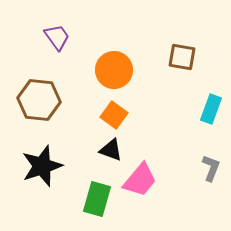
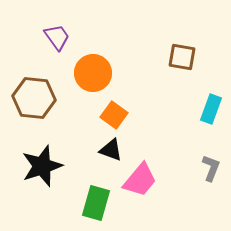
orange circle: moved 21 px left, 3 px down
brown hexagon: moved 5 px left, 2 px up
green rectangle: moved 1 px left, 4 px down
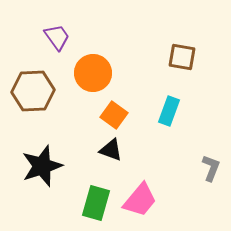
brown hexagon: moved 1 px left, 7 px up; rotated 9 degrees counterclockwise
cyan rectangle: moved 42 px left, 2 px down
pink trapezoid: moved 20 px down
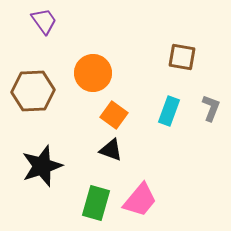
purple trapezoid: moved 13 px left, 16 px up
gray L-shape: moved 60 px up
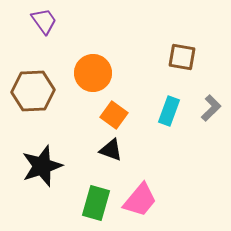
gray L-shape: rotated 24 degrees clockwise
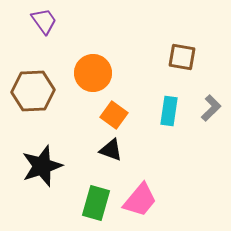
cyan rectangle: rotated 12 degrees counterclockwise
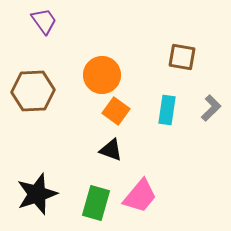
orange circle: moved 9 px right, 2 px down
cyan rectangle: moved 2 px left, 1 px up
orange square: moved 2 px right, 4 px up
black star: moved 5 px left, 28 px down
pink trapezoid: moved 4 px up
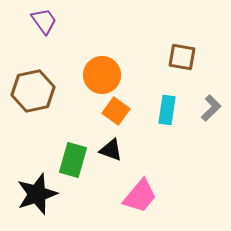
brown hexagon: rotated 9 degrees counterclockwise
green rectangle: moved 23 px left, 43 px up
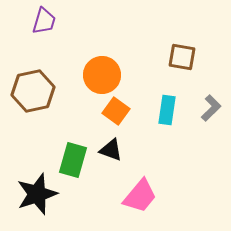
purple trapezoid: rotated 52 degrees clockwise
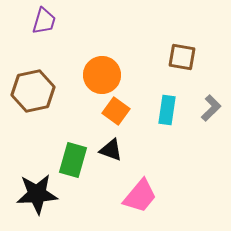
black star: rotated 15 degrees clockwise
